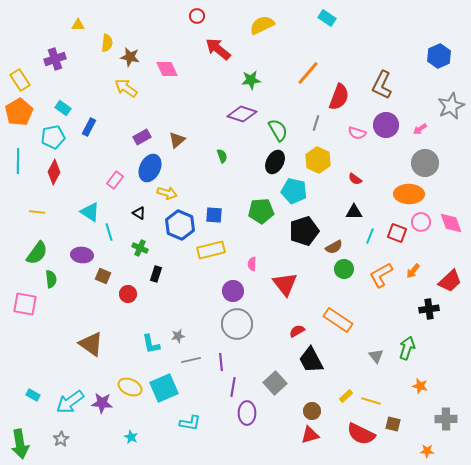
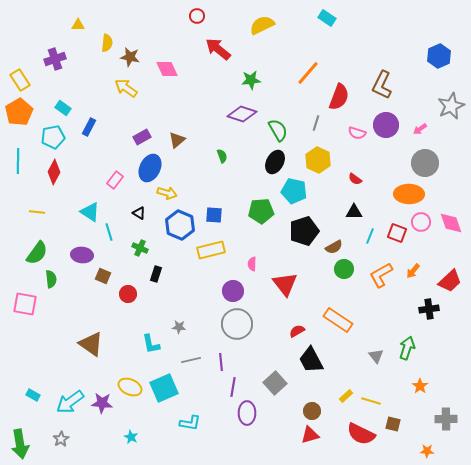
gray star at (178, 336): moved 1 px right, 9 px up; rotated 16 degrees clockwise
orange star at (420, 386): rotated 21 degrees clockwise
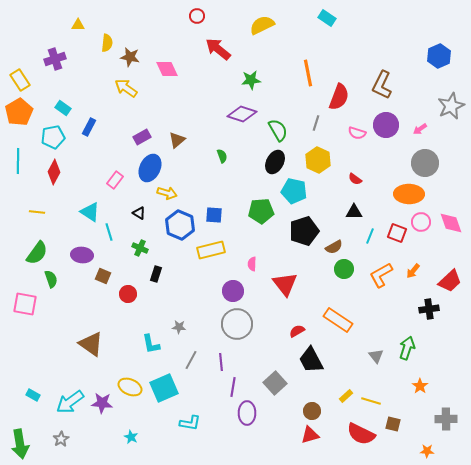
orange line at (308, 73): rotated 52 degrees counterclockwise
green semicircle at (51, 279): rotated 12 degrees counterclockwise
gray line at (191, 360): rotated 48 degrees counterclockwise
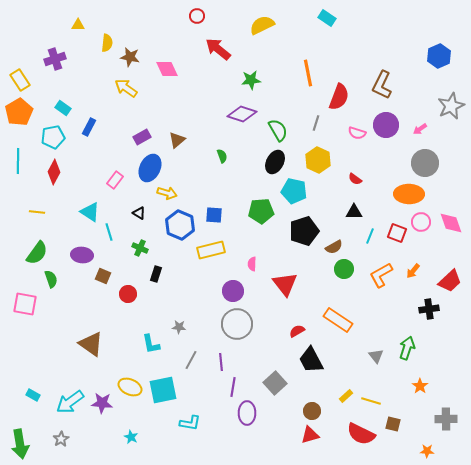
cyan square at (164, 388): moved 1 px left, 2 px down; rotated 12 degrees clockwise
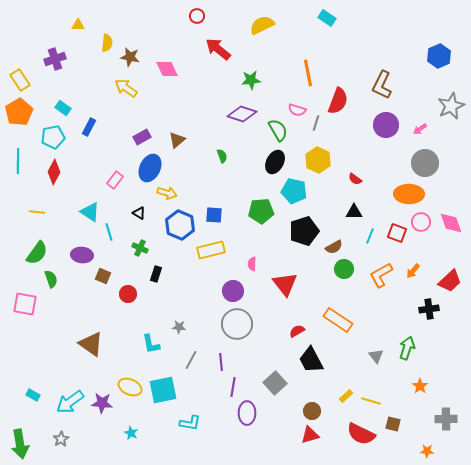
red semicircle at (339, 97): moved 1 px left, 4 px down
pink semicircle at (357, 133): moved 60 px left, 23 px up
cyan star at (131, 437): moved 4 px up
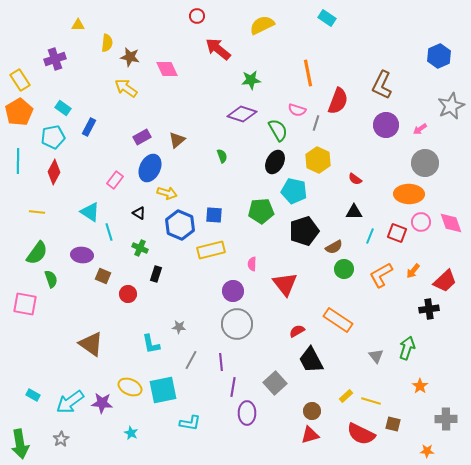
red trapezoid at (450, 281): moved 5 px left
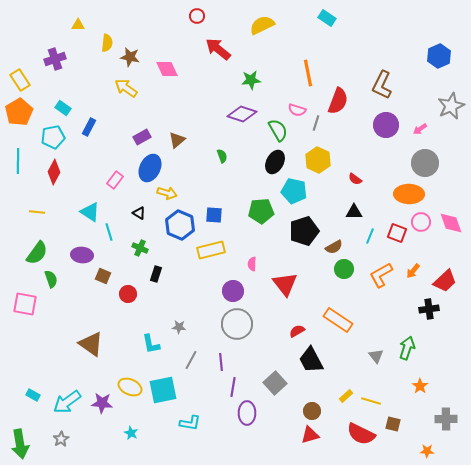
cyan arrow at (70, 402): moved 3 px left
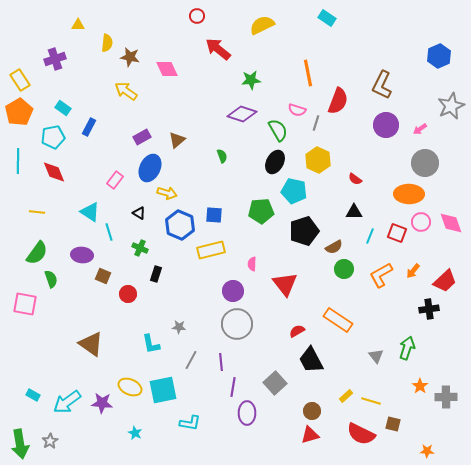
yellow arrow at (126, 88): moved 3 px down
red diamond at (54, 172): rotated 50 degrees counterclockwise
gray cross at (446, 419): moved 22 px up
cyan star at (131, 433): moved 4 px right
gray star at (61, 439): moved 11 px left, 2 px down
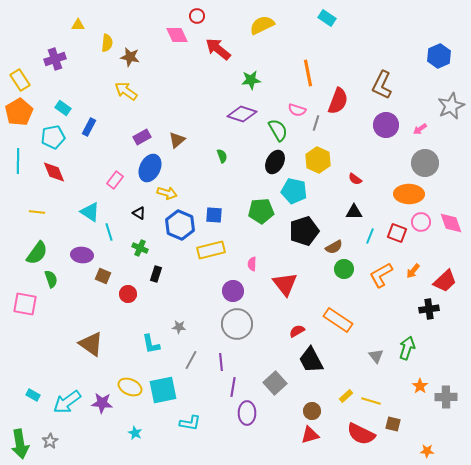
pink diamond at (167, 69): moved 10 px right, 34 px up
